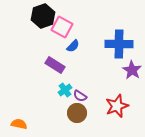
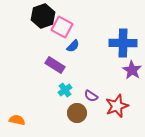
blue cross: moved 4 px right, 1 px up
purple semicircle: moved 11 px right
orange semicircle: moved 2 px left, 4 px up
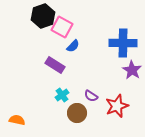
cyan cross: moved 3 px left, 5 px down
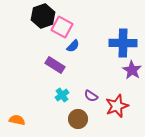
brown circle: moved 1 px right, 6 px down
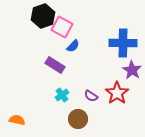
red star: moved 13 px up; rotated 15 degrees counterclockwise
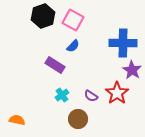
pink square: moved 11 px right, 7 px up
